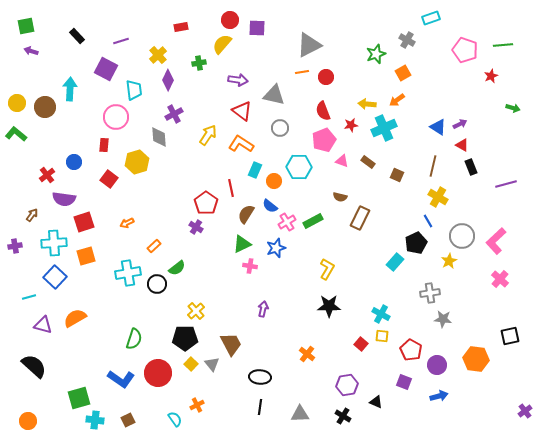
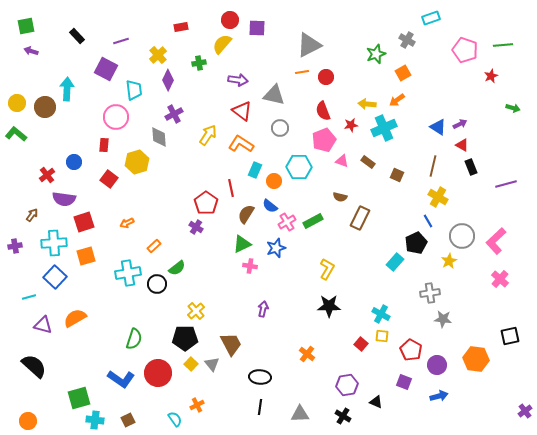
cyan arrow at (70, 89): moved 3 px left
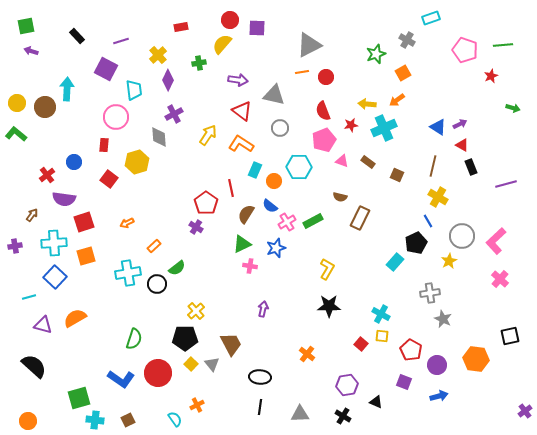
gray star at (443, 319): rotated 18 degrees clockwise
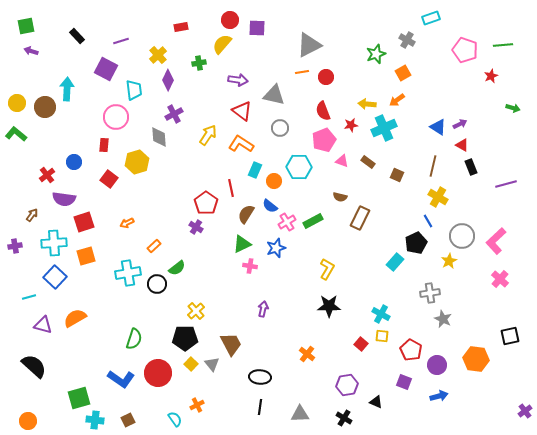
black cross at (343, 416): moved 1 px right, 2 px down
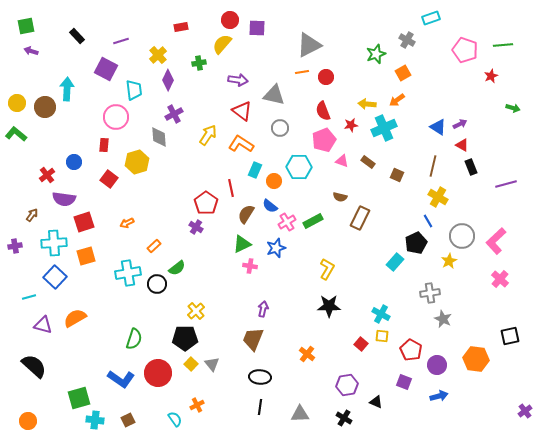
brown trapezoid at (231, 344): moved 22 px right, 5 px up; rotated 130 degrees counterclockwise
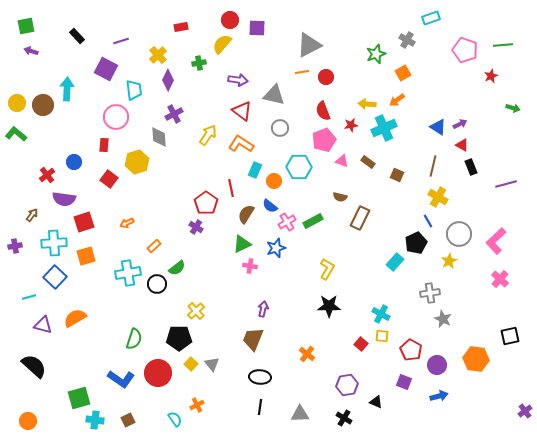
brown circle at (45, 107): moved 2 px left, 2 px up
gray circle at (462, 236): moved 3 px left, 2 px up
black pentagon at (185, 338): moved 6 px left
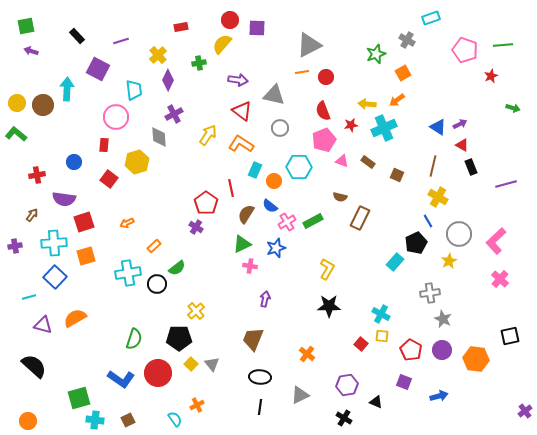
purple square at (106, 69): moved 8 px left
red cross at (47, 175): moved 10 px left; rotated 28 degrees clockwise
purple arrow at (263, 309): moved 2 px right, 10 px up
purple circle at (437, 365): moved 5 px right, 15 px up
gray triangle at (300, 414): moved 19 px up; rotated 24 degrees counterclockwise
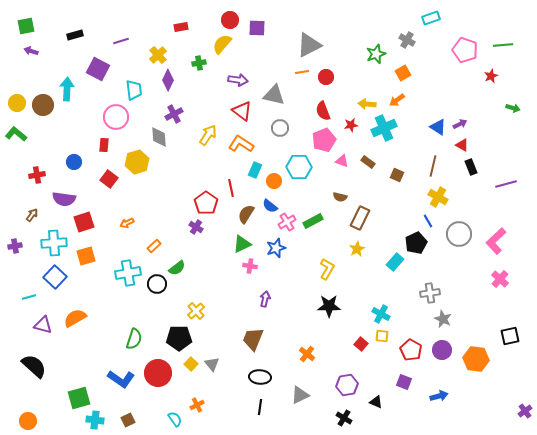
black rectangle at (77, 36): moved 2 px left, 1 px up; rotated 63 degrees counterclockwise
yellow star at (449, 261): moved 92 px left, 12 px up
